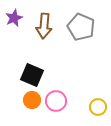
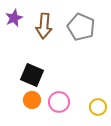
pink circle: moved 3 px right, 1 px down
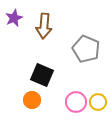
gray pentagon: moved 5 px right, 22 px down
black square: moved 10 px right
pink circle: moved 17 px right
yellow circle: moved 5 px up
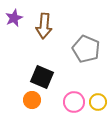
black square: moved 2 px down
pink circle: moved 2 px left
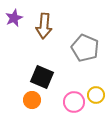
gray pentagon: moved 1 px left, 1 px up
yellow circle: moved 2 px left, 7 px up
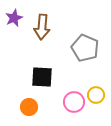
brown arrow: moved 2 px left, 1 px down
black square: rotated 20 degrees counterclockwise
orange circle: moved 3 px left, 7 px down
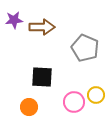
purple star: moved 2 px down; rotated 18 degrees clockwise
brown arrow: rotated 95 degrees counterclockwise
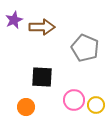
purple star: rotated 18 degrees counterclockwise
yellow circle: moved 10 px down
pink circle: moved 2 px up
orange circle: moved 3 px left
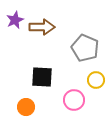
purple star: moved 1 px right
yellow circle: moved 25 px up
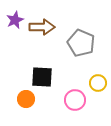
gray pentagon: moved 4 px left, 5 px up
yellow circle: moved 2 px right, 3 px down
pink circle: moved 1 px right
orange circle: moved 8 px up
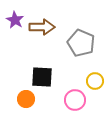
purple star: rotated 18 degrees counterclockwise
yellow circle: moved 3 px left, 2 px up
